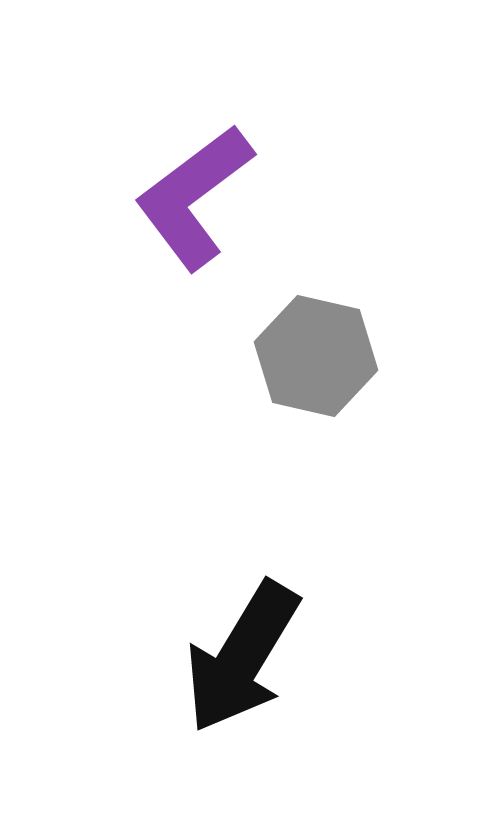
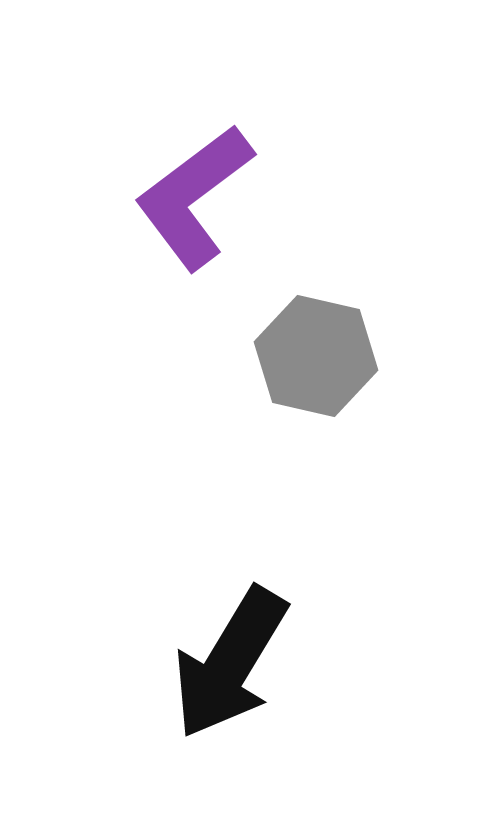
black arrow: moved 12 px left, 6 px down
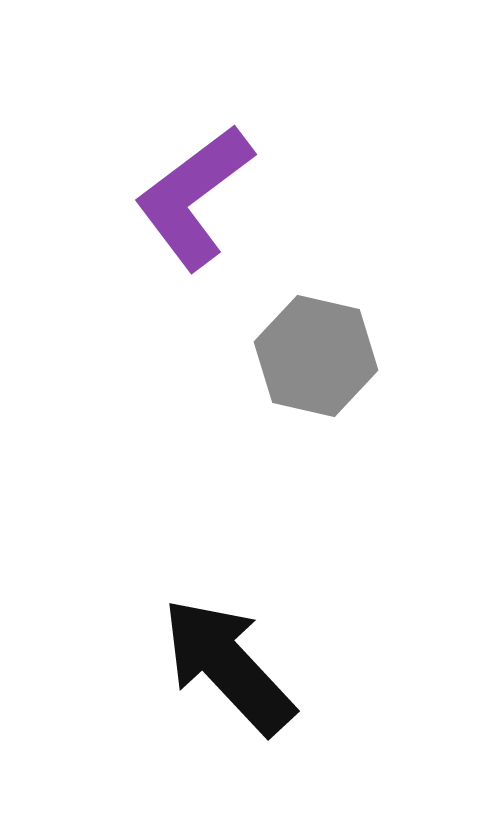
black arrow: moved 2 px left, 3 px down; rotated 106 degrees clockwise
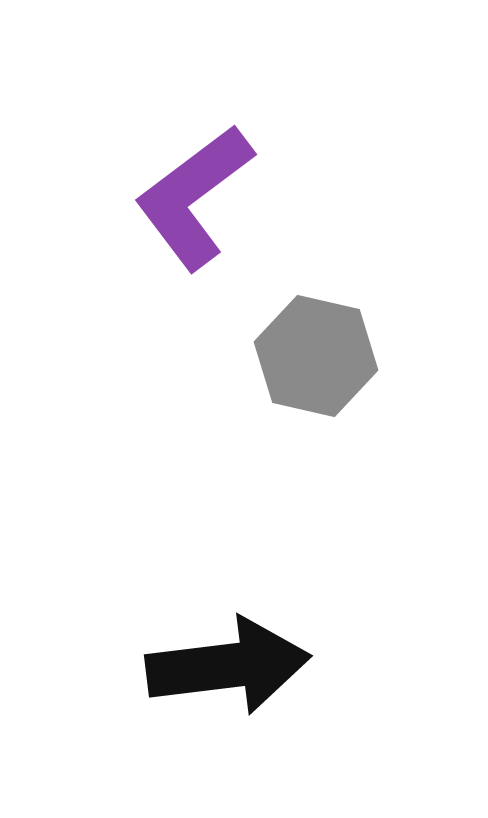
black arrow: rotated 126 degrees clockwise
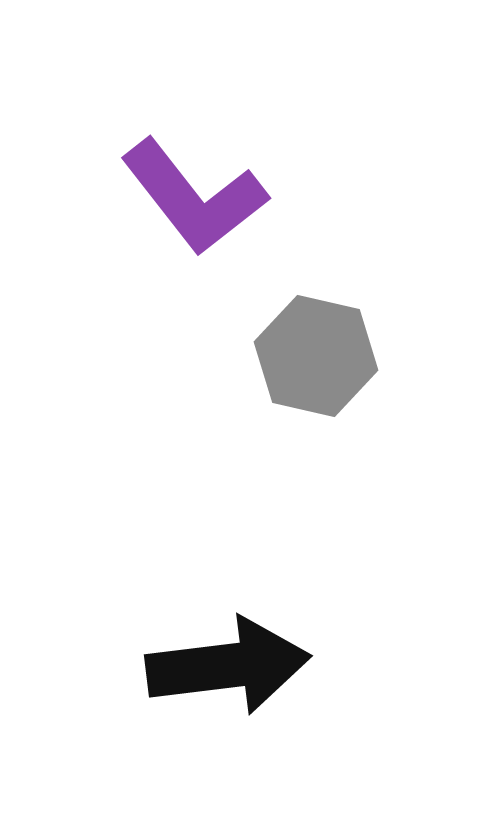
purple L-shape: rotated 91 degrees counterclockwise
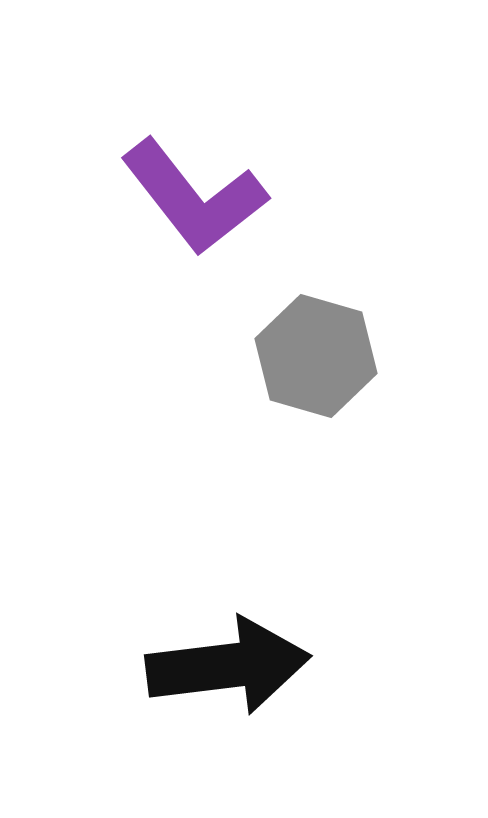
gray hexagon: rotated 3 degrees clockwise
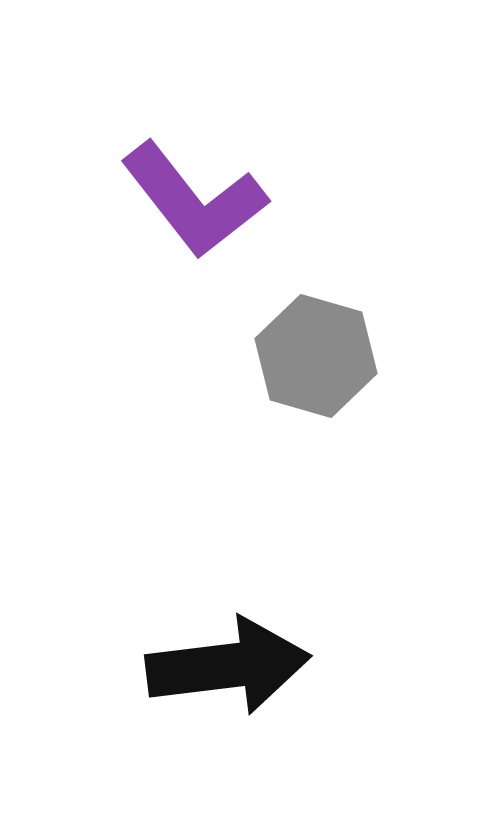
purple L-shape: moved 3 px down
